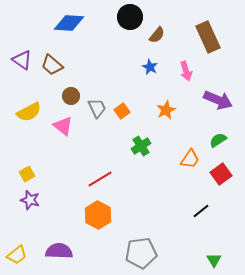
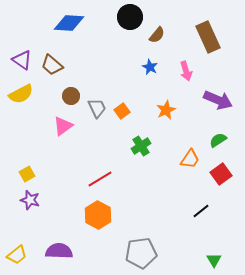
yellow semicircle: moved 8 px left, 18 px up
pink triangle: rotated 45 degrees clockwise
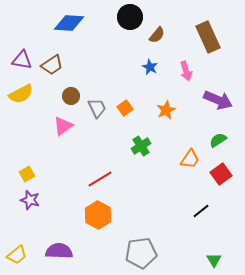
purple triangle: rotated 25 degrees counterclockwise
brown trapezoid: rotated 75 degrees counterclockwise
orange square: moved 3 px right, 3 px up
